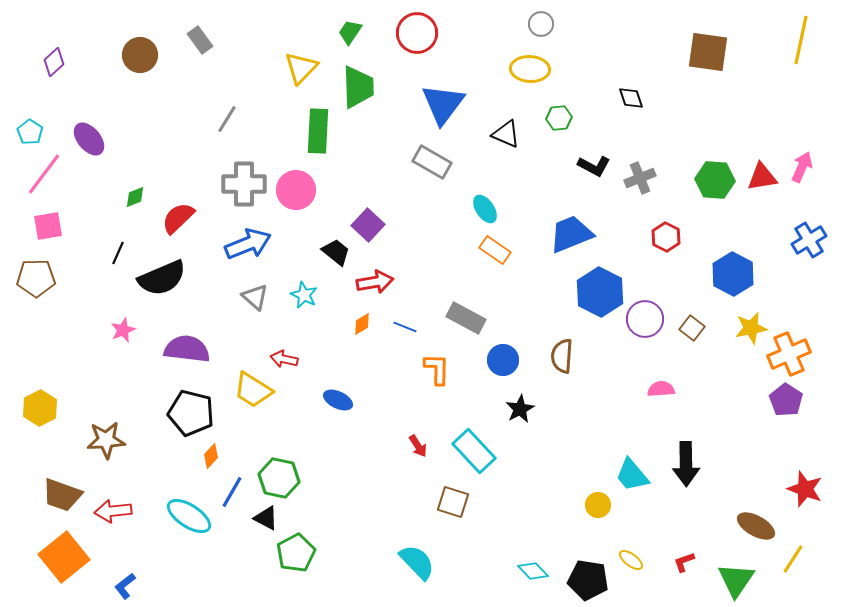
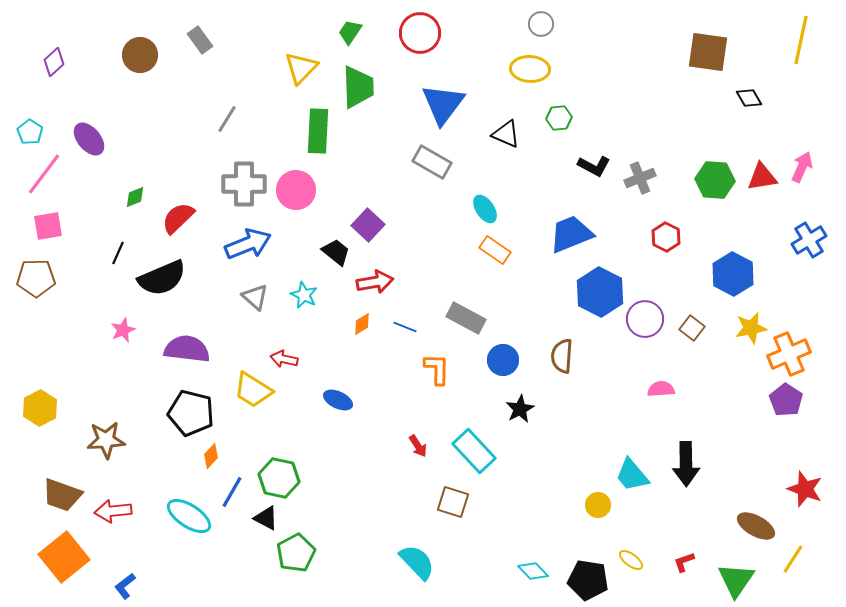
red circle at (417, 33): moved 3 px right
black diamond at (631, 98): moved 118 px right; rotated 12 degrees counterclockwise
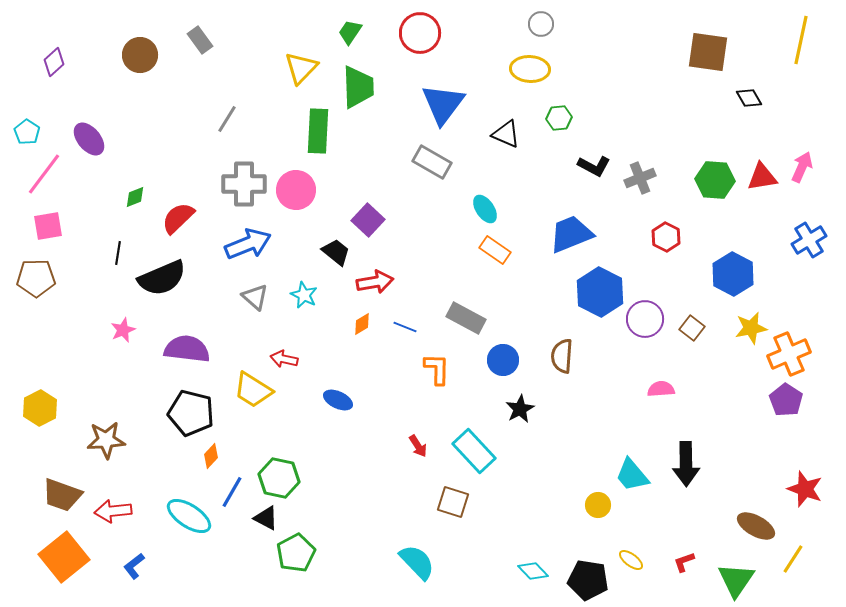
cyan pentagon at (30, 132): moved 3 px left
purple square at (368, 225): moved 5 px up
black line at (118, 253): rotated 15 degrees counterclockwise
blue L-shape at (125, 586): moved 9 px right, 20 px up
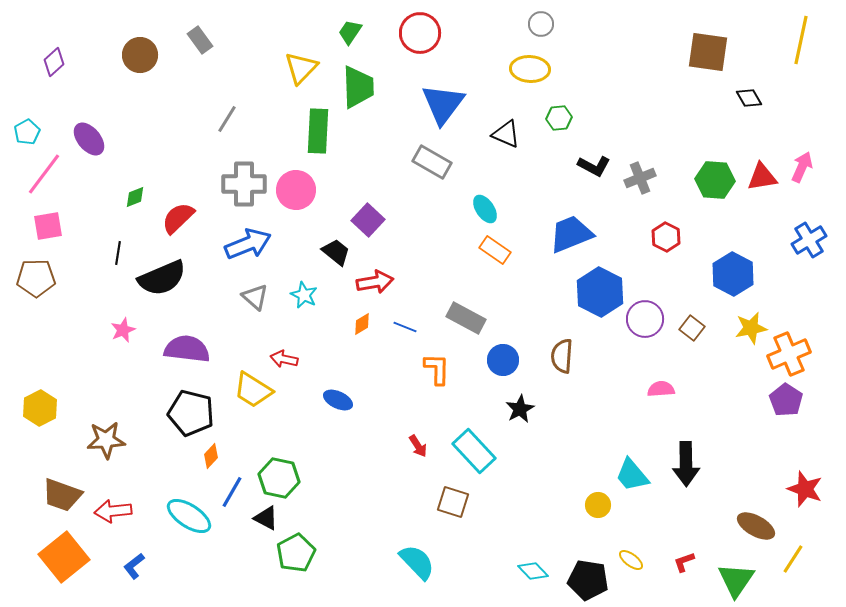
cyan pentagon at (27, 132): rotated 10 degrees clockwise
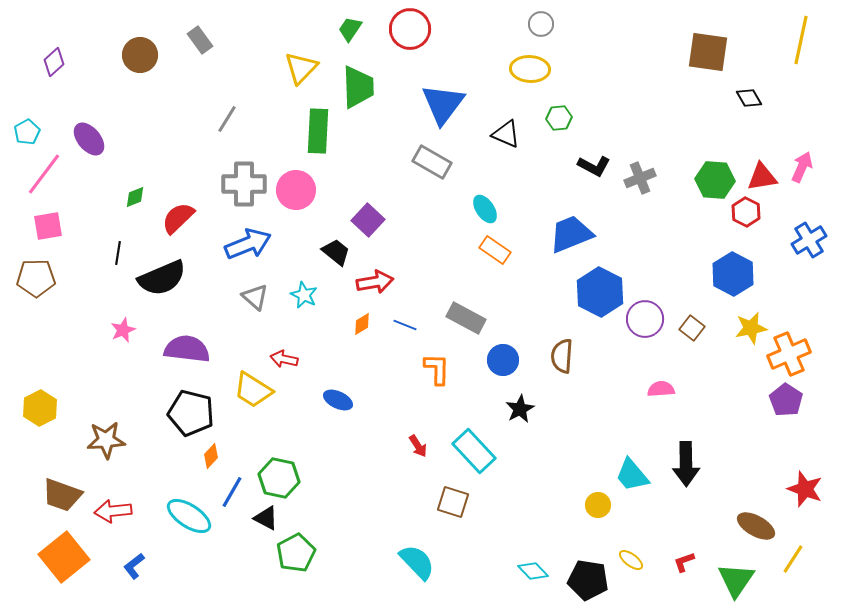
green trapezoid at (350, 32): moved 3 px up
red circle at (420, 33): moved 10 px left, 4 px up
red hexagon at (666, 237): moved 80 px right, 25 px up
blue line at (405, 327): moved 2 px up
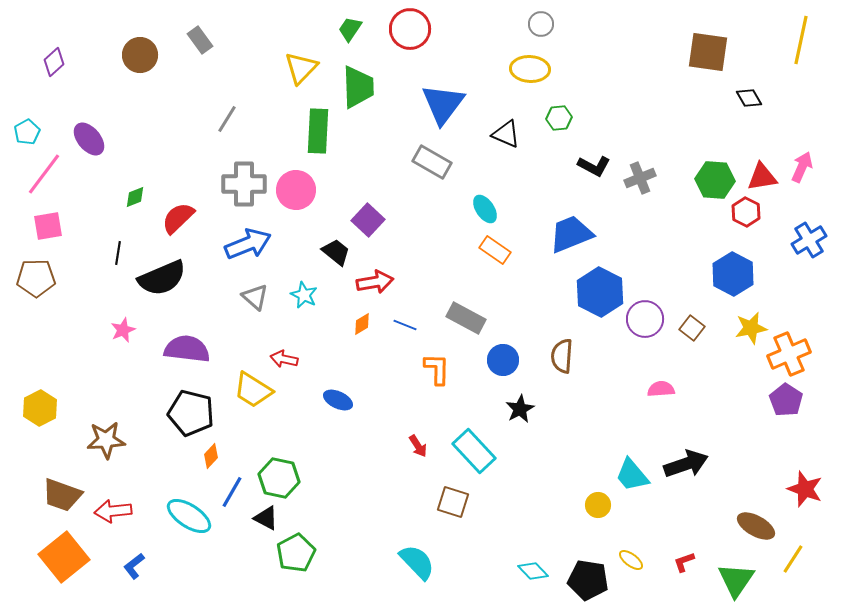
black arrow at (686, 464): rotated 108 degrees counterclockwise
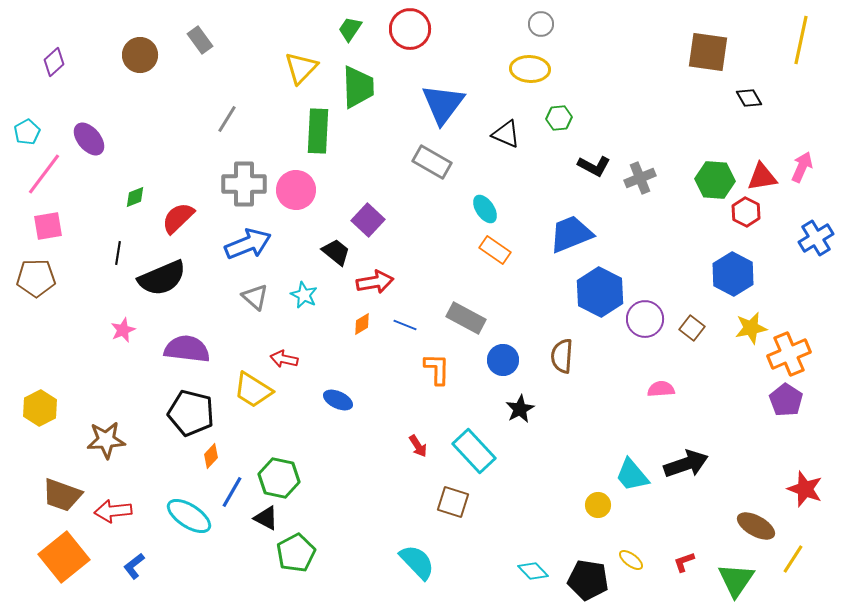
blue cross at (809, 240): moved 7 px right, 2 px up
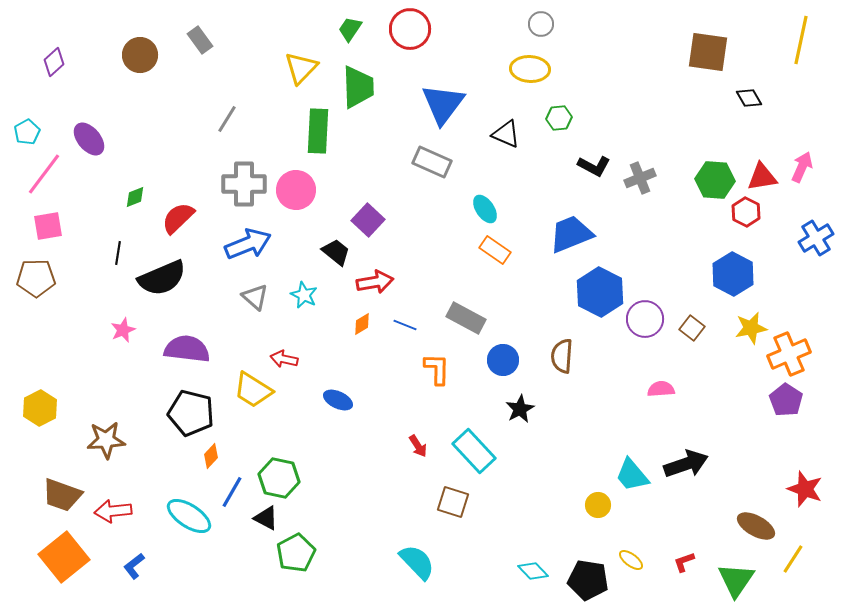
gray rectangle at (432, 162): rotated 6 degrees counterclockwise
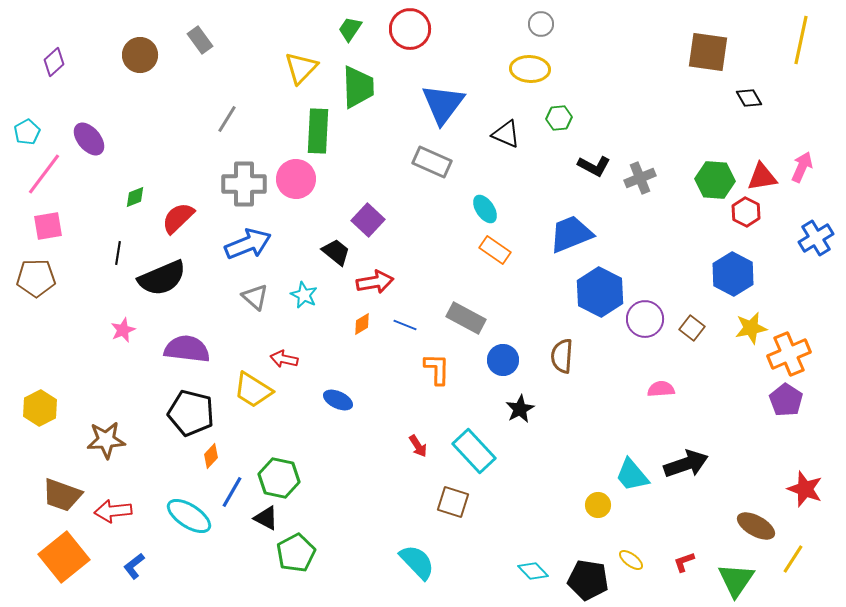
pink circle at (296, 190): moved 11 px up
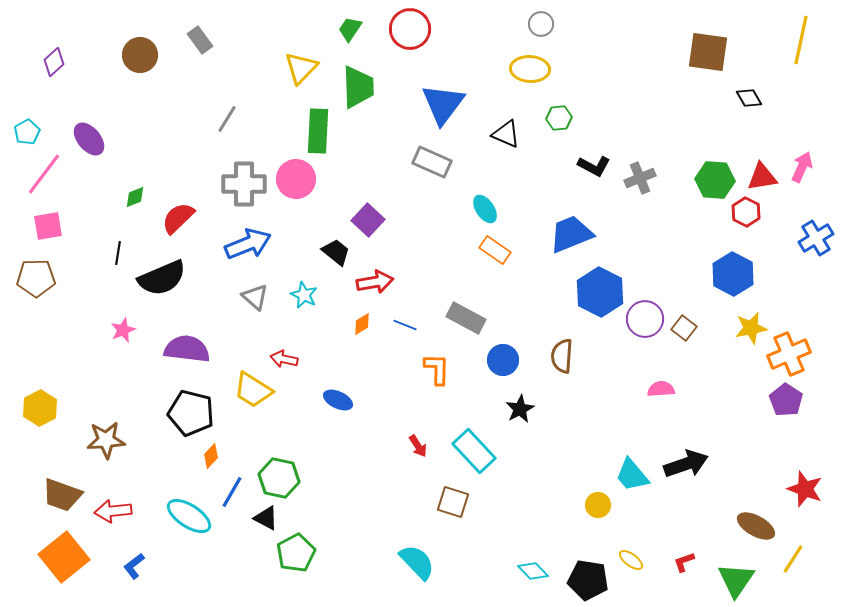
brown square at (692, 328): moved 8 px left
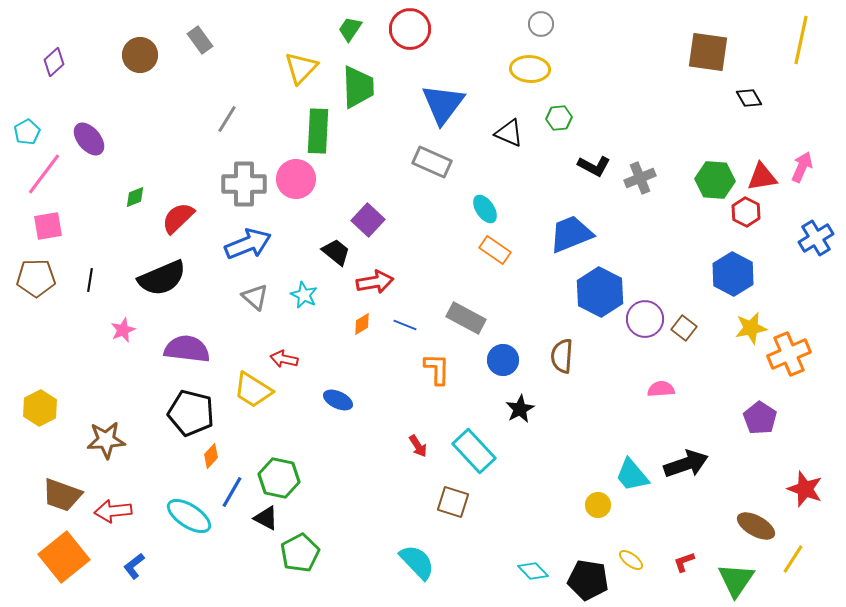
black triangle at (506, 134): moved 3 px right, 1 px up
black line at (118, 253): moved 28 px left, 27 px down
purple pentagon at (786, 400): moved 26 px left, 18 px down
green pentagon at (296, 553): moved 4 px right
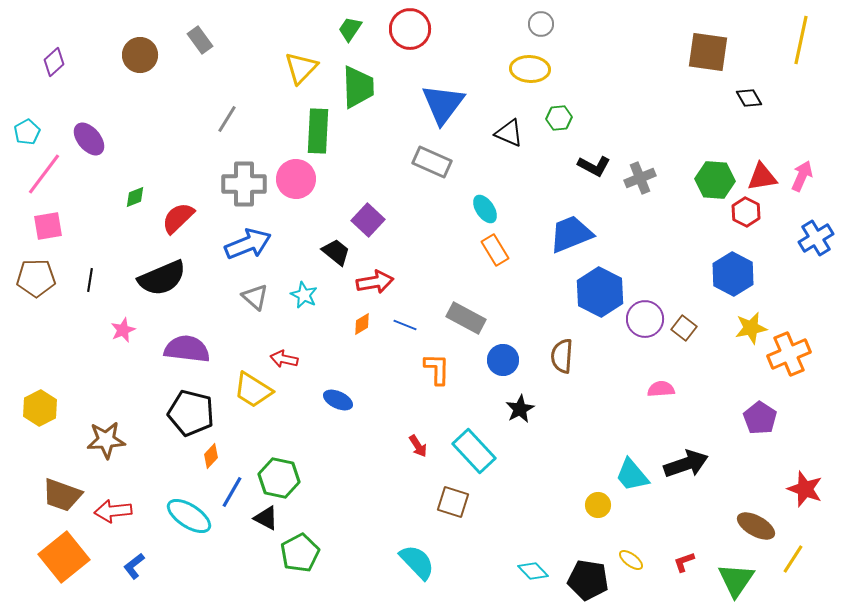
pink arrow at (802, 167): moved 9 px down
orange rectangle at (495, 250): rotated 24 degrees clockwise
